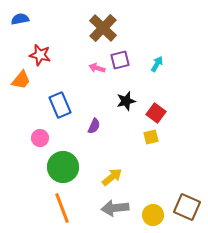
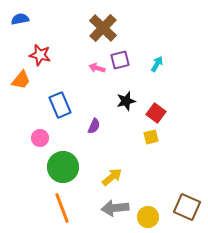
yellow circle: moved 5 px left, 2 px down
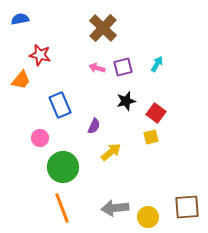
purple square: moved 3 px right, 7 px down
yellow arrow: moved 1 px left, 25 px up
brown square: rotated 28 degrees counterclockwise
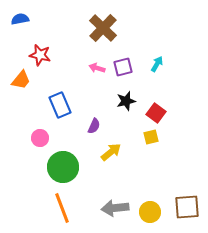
yellow circle: moved 2 px right, 5 px up
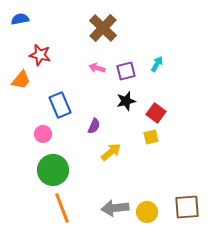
purple square: moved 3 px right, 4 px down
pink circle: moved 3 px right, 4 px up
green circle: moved 10 px left, 3 px down
yellow circle: moved 3 px left
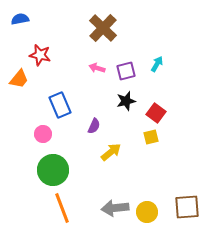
orange trapezoid: moved 2 px left, 1 px up
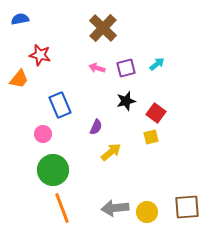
cyan arrow: rotated 21 degrees clockwise
purple square: moved 3 px up
purple semicircle: moved 2 px right, 1 px down
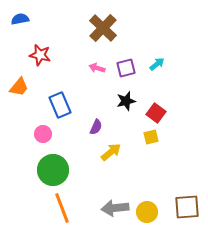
orange trapezoid: moved 8 px down
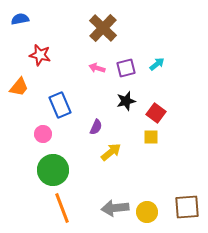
yellow square: rotated 14 degrees clockwise
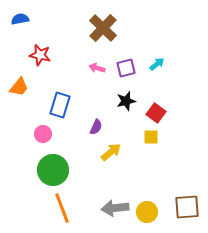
blue rectangle: rotated 40 degrees clockwise
